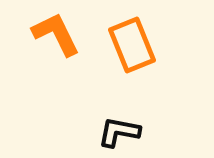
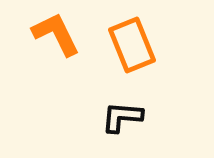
black L-shape: moved 3 px right, 15 px up; rotated 6 degrees counterclockwise
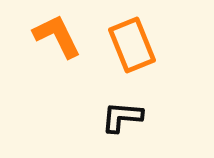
orange L-shape: moved 1 px right, 2 px down
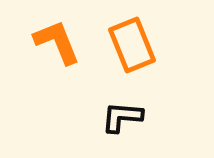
orange L-shape: moved 6 px down; rotated 4 degrees clockwise
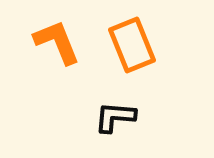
black L-shape: moved 7 px left
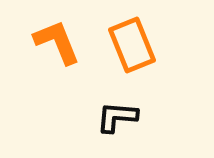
black L-shape: moved 2 px right
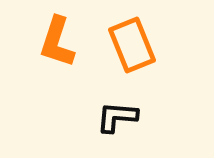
orange L-shape: rotated 140 degrees counterclockwise
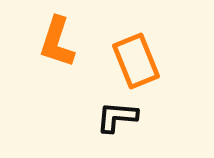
orange rectangle: moved 4 px right, 16 px down
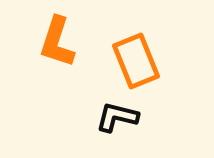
black L-shape: rotated 9 degrees clockwise
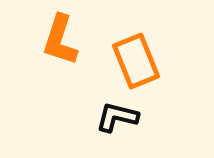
orange L-shape: moved 3 px right, 2 px up
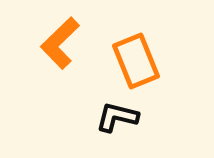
orange L-shape: moved 3 px down; rotated 28 degrees clockwise
